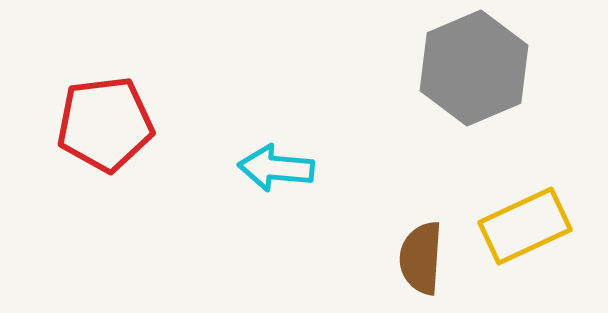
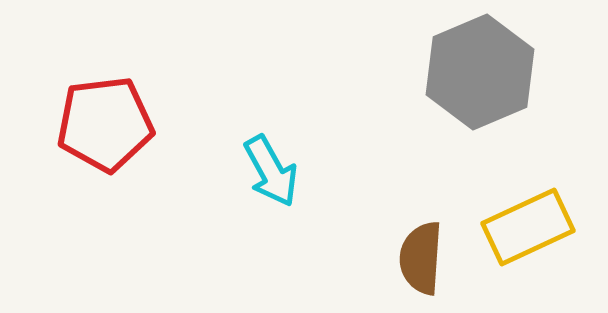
gray hexagon: moved 6 px right, 4 px down
cyan arrow: moved 5 px left, 3 px down; rotated 124 degrees counterclockwise
yellow rectangle: moved 3 px right, 1 px down
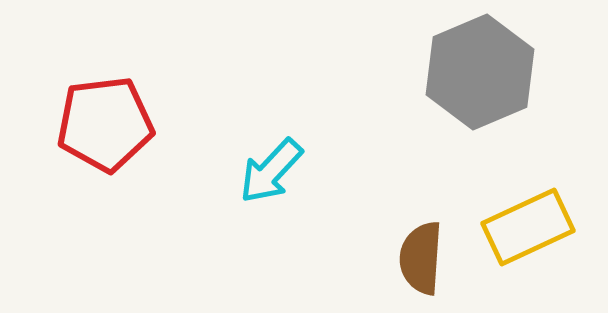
cyan arrow: rotated 72 degrees clockwise
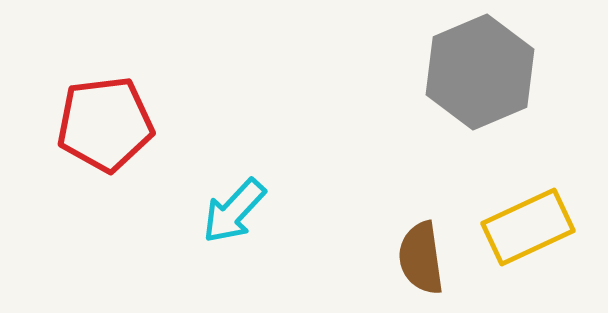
cyan arrow: moved 37 px left, 40 px down
brown semicircle: rotated 12 degrees counterclockwise
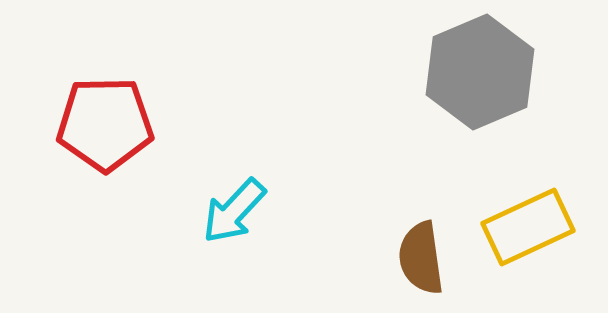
red pentagon: rotated 6 degrees clockwise
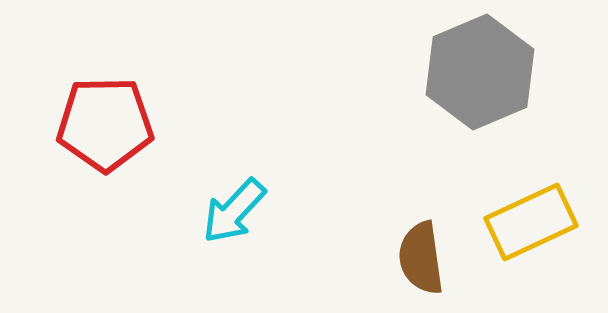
yellow rectangle: moved 3 px right, 5 px up
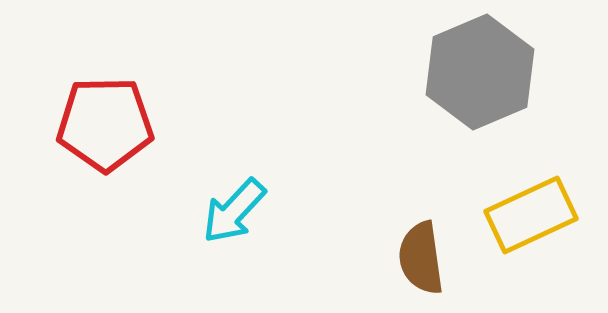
yellow rectangle: moved 7 px up
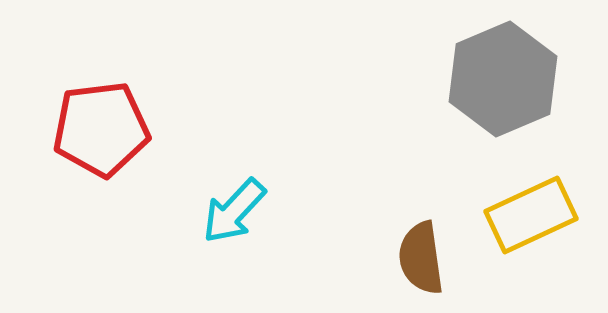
gray hexagon: moved 23 px right, 7 px down
red pentagon: moved 4 px left, 5 px down; rotated 6 degrees counterclockwise
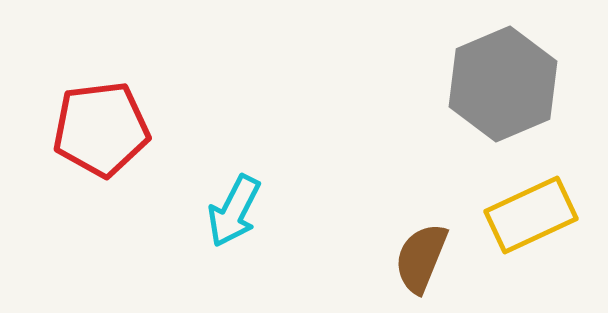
gray hexagon: moved 5 px down
cyan arrow: rotated 16 degrees counterclockwise
brown semicircle: rotated 30 degrees clockwise
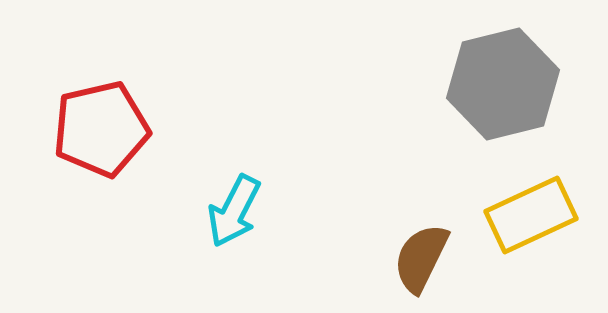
gray hexagon: rotated 9 degrees clockwise
red pentagon: rotated 6 degrees counterclockwise
brown semicircle: rotated 4 degrees clockwise
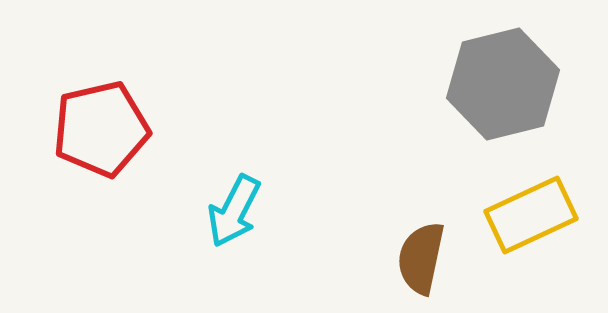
brown semicircle: rotated 14 degrees counterclockwise
